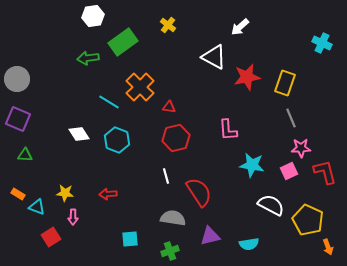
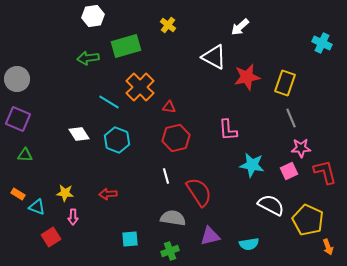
green rectangle: moved 3 px right, 4 px down; rotated 20 degrees clockwise
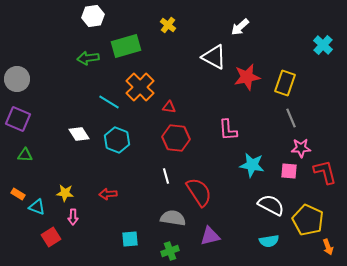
cyan cross: moved 1 px right, 2 px down; rotated 18 degrees clockwise
red hexagon: rotated 20 degrees clockwise
pink square: rotated 30 degrees clockwise
cyan semicircle: moved 20 px right, 3 px up
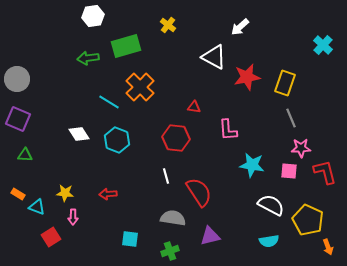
red triangle: moved 25 px right
cyan square: rotated 12 degrees clockwise
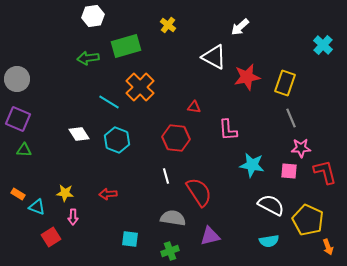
green triangle: moved 1 px left, 5 px up
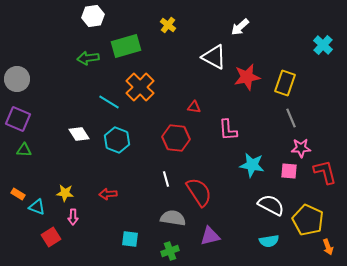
white line: moved 3 px down
